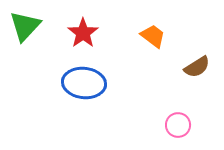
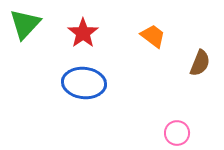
green triangle: moved 2 px up
brown semicircle: moved 3 px right, 4 px up; rotated 36 degrees counterclockwise
pink circle: moved 1 px left, 8 px down
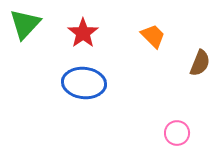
orange trapezoid: rotated 8 degrees clockwise
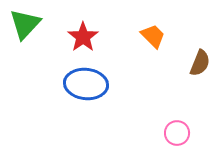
red star: moved 4 px down
blue ellipse: moved 2 px right, 1 px down
